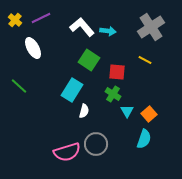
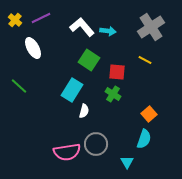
cyan triangle: moved 51 px down
pink semicircle: rotated 8 degrees clockwise
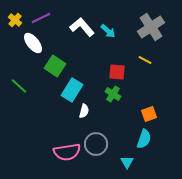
cyan arrow: rotated 35 degrees clockwise
white ellipse: moved 5 px up; rotated 10 degrees counterclockwise
green square: moved 34 px left, 6 px down
orange square: rotated 21 degrees clockwise
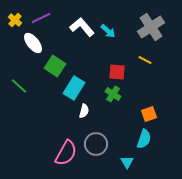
cyan rectangle: moved 2 px right, 2 px up
pink semicircle: moved 1 px left, 1 px down; rotated 52 degrees counterclockwise
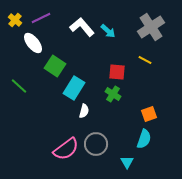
pink semicircle: moved 4 px up; rotated 24 degrees clockwise
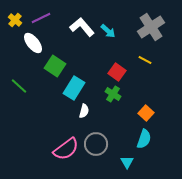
red square: rotated 30 degrees clockwise
orange square: moved 3 px left, 1 px up; rotated 28 degrees counterclockwise
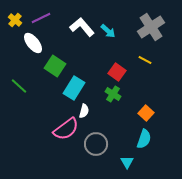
pink semicircle: moved 20 px up
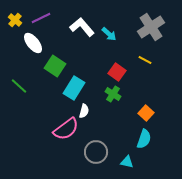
cyan arrow: moved 1 px right, 3 px down
gray circle: moved 8 px down
cyan triangle: rotated 48 degrees counterclockwise
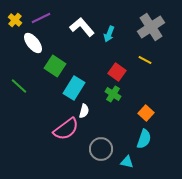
cyan arrow: rotated 70 degrees clockwise
gray circle: moved 5 px right, 3 px up
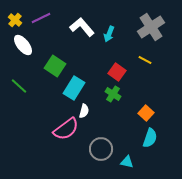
white ellipse: moved 10 px left, 2 px down
cyan semicircle: moved 6 px right, 1 px up
